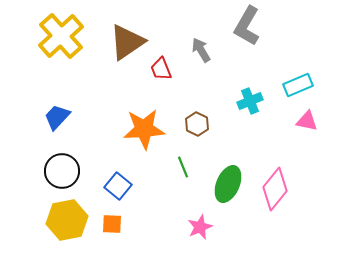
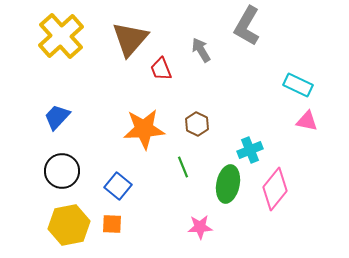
brown triangle: moved 3 px right, 3 px up; rotated 15 degrees counterclockwise
cyan rectangle: rotated 48 degrees clockwise
cyan cross: moved 49 px down
green ellipse: rotated 12 degrees counterclockwise
yellow hexagon: moved 2 px right, 5 px down
pink star: rotated 20 degrees clockwise
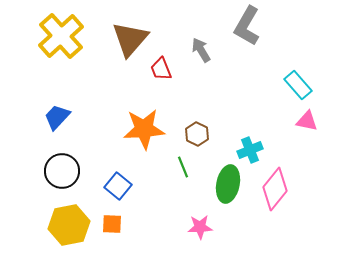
cyan rectangle: rotated 24 degrees clockwise
brown hexagon: moved 10 px down
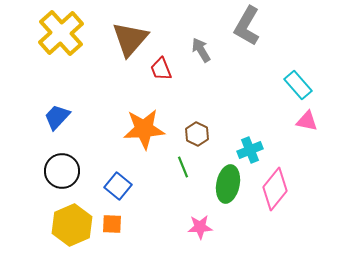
yellow cross: moved 3 px up
yellow hexagon: moved 3 px right; rotated 12 degrees counterclockwise
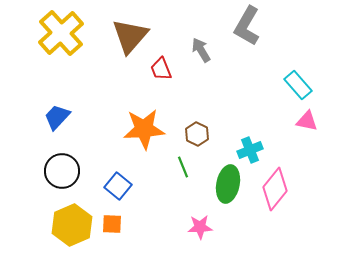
brown triangle: moved 3 px up
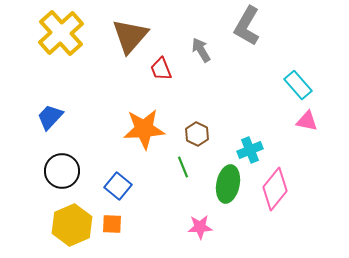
blue trapezoid: moved 7 px left
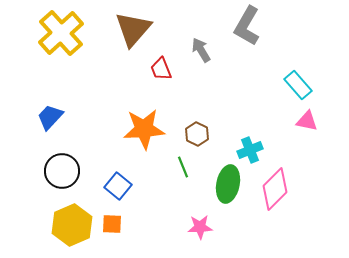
brown triangle: moved 3 px right, 7 px up
pink diamond: rotated 6 degrees clockwise
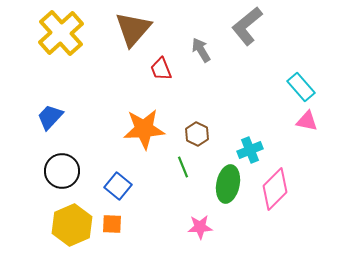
gray L-shape: rotated 21 degrees clockwise
cyan rectangle: moved 3 px right, 2 px down
